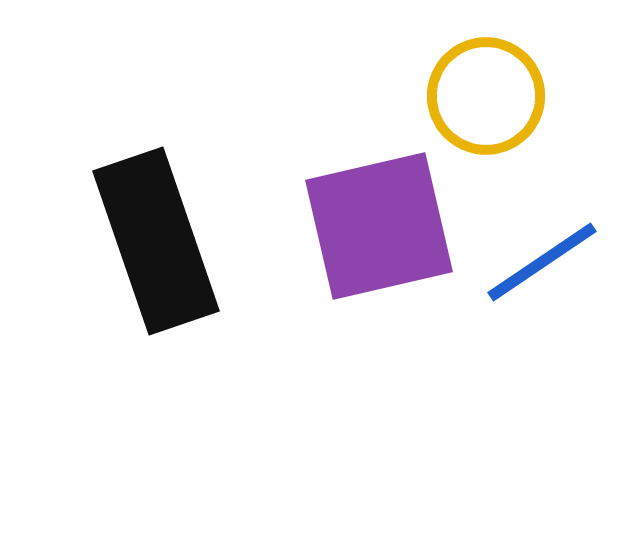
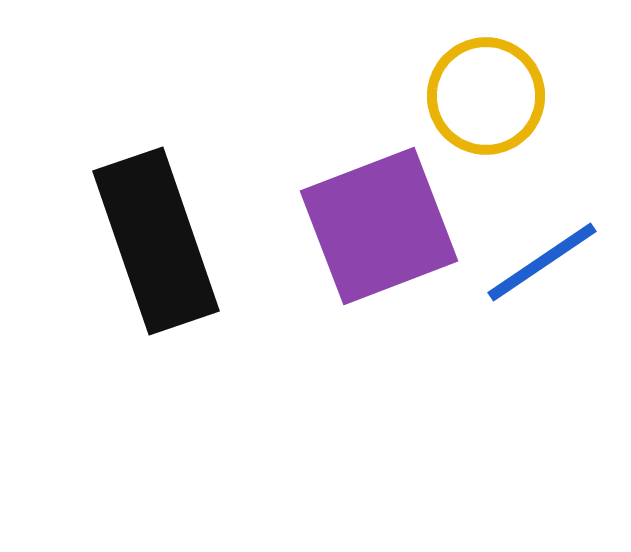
purple square: rotated 8 degrees counterclockwise
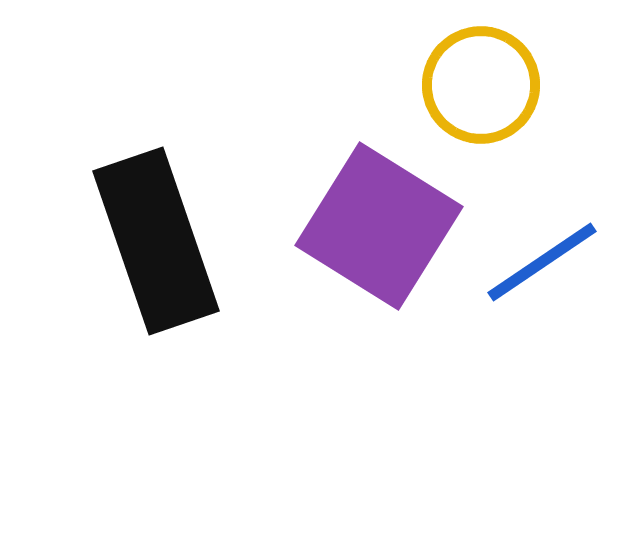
yellow circle: moved 5 px left, 11 px up
purple square: rotated 37 degrees counterclockwise
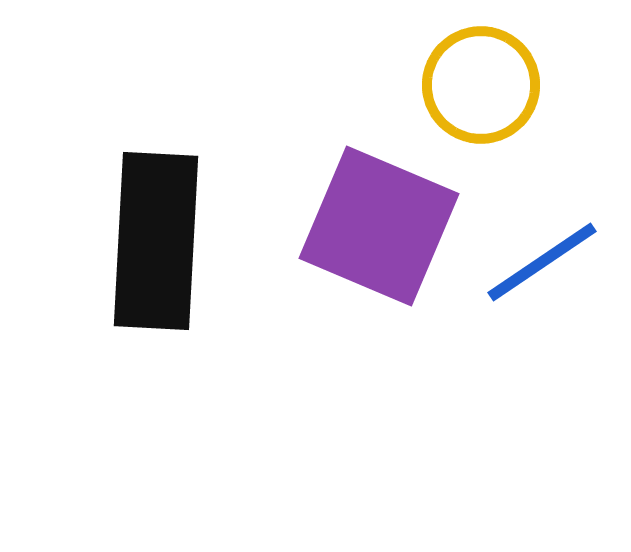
purple square: rotated 9 degrees counterclockwise
black rectangle: rotated 22 degrees clockwise
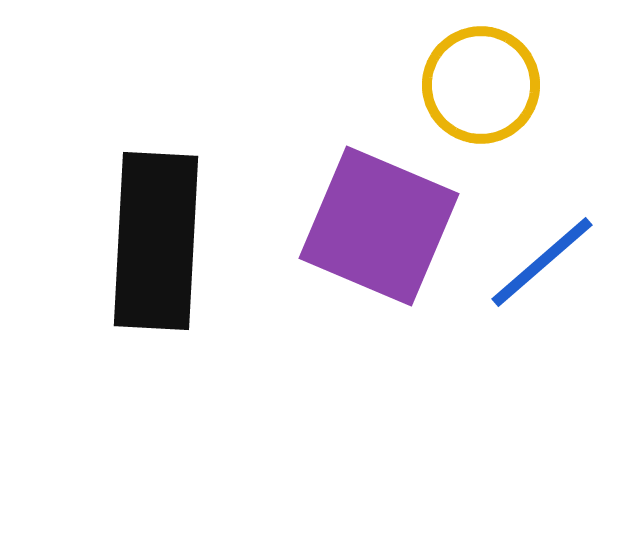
blue line: rotated 7 degrees counterclockwise
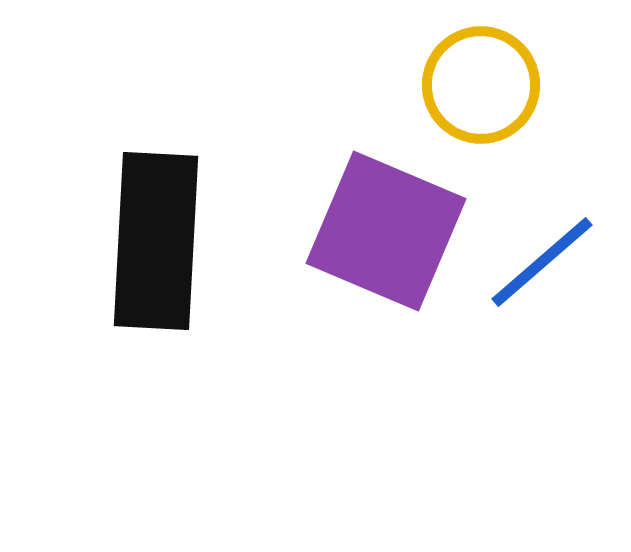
purple square: moved 7 px right, 5 px down
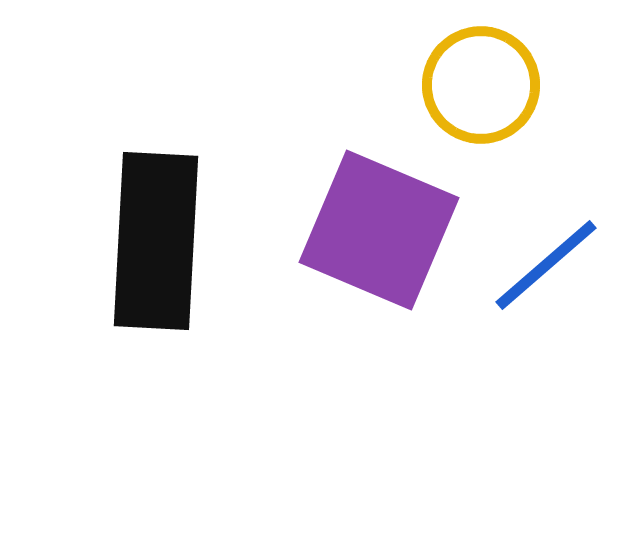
purple square: moved 7 px left, 1 px up
blue line: moved 4 px right, 3 px down
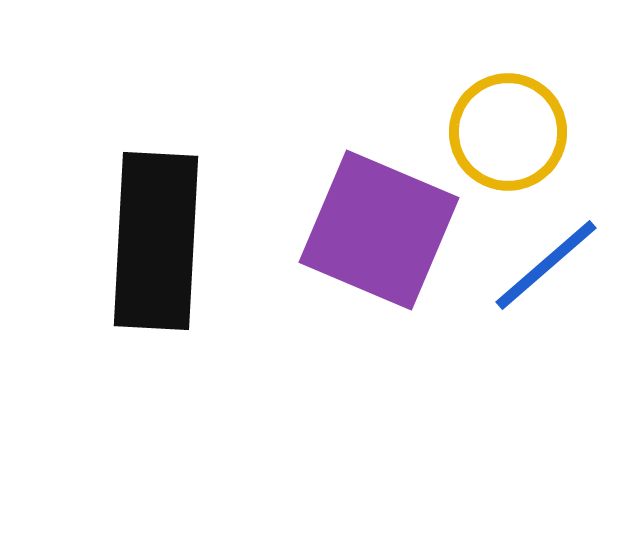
yellow circle: moved 27 px right, 47 px down
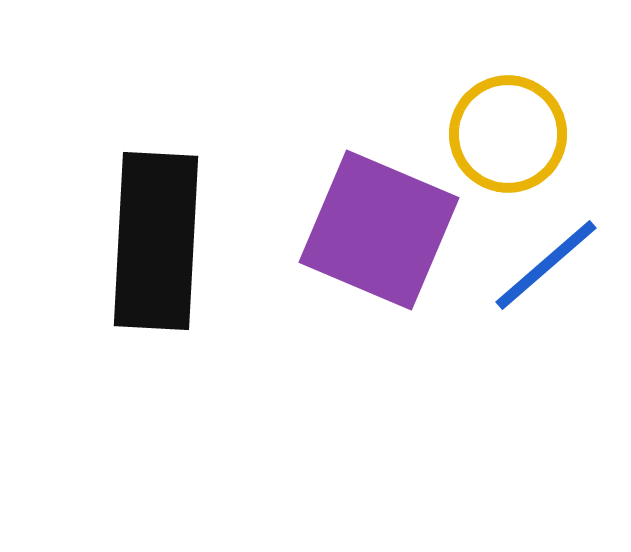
yellow circle: moved 2 px down
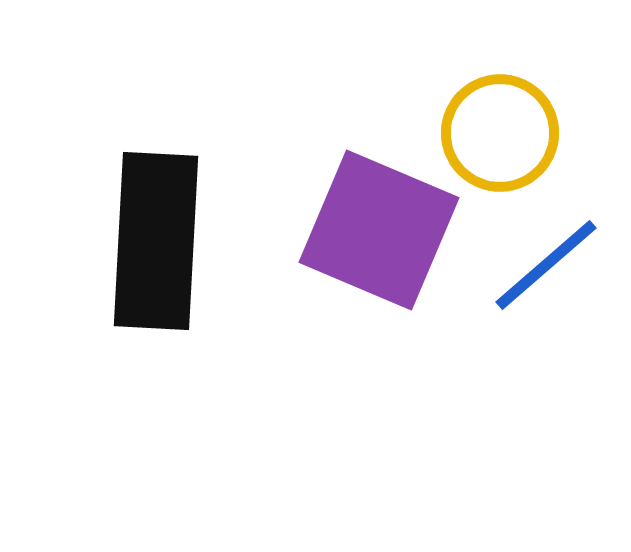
yellow circle: moved 8 px left, 1 px up
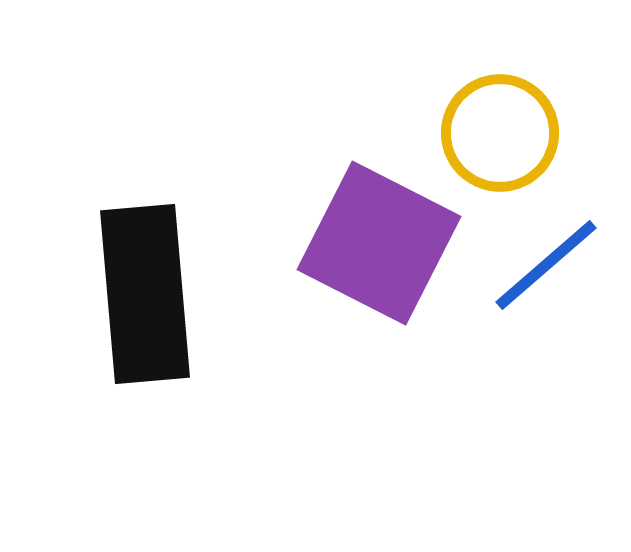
purple square: moved 13 px down; rotated 4 degrees clockwise
black rectangle: moved 11 px left, 53 px down; rotated 8 degrees counterclockwise
